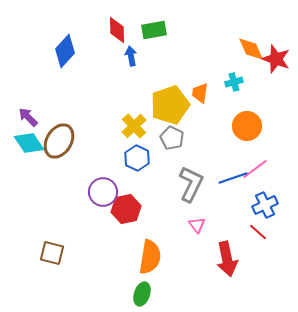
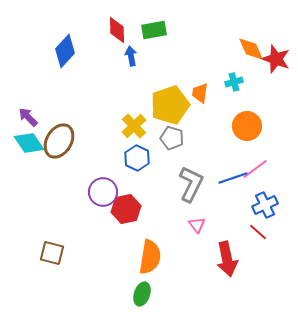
gray pentagon: rotated 10 degrees counterclockwise
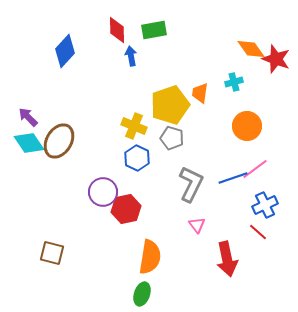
orange diamond: rotated 12 degrees counterclockwise
yellow cross: rotated 25 degrees counterclockwise
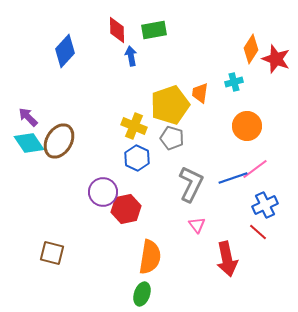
orange diamond: rotated 68 degrees clockwise
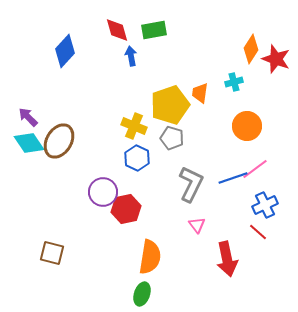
red diamond: rotated 16 degrees counterclockwise
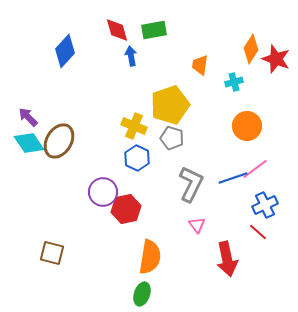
orange trapezoid: moved 28 px up
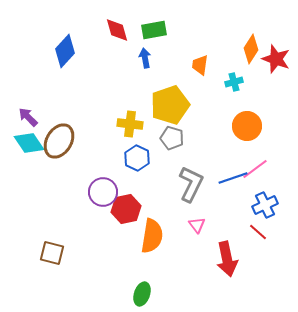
blue arrow: moved 14 px right, 2 px down
yellow cross: moved 4 px left, 2 px up; rotated 15 degrees counterclockwise
orange semicircle: moved 2 px right, 21 px up
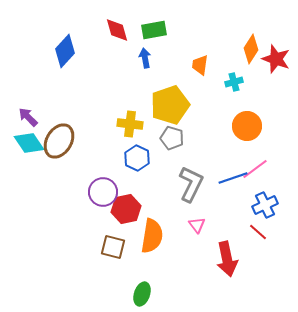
brown square: moved 61 px right, 6 px up
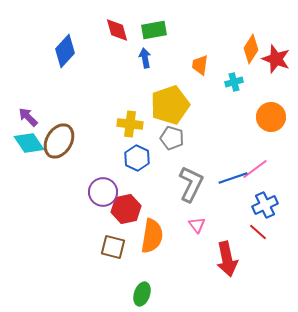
orange circle: moved 24 px right, 9 px up
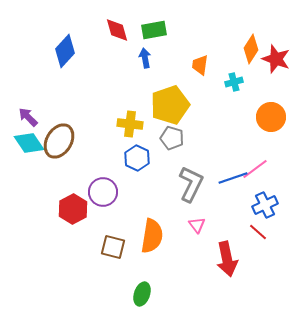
red hexagon: moved 53 px left; rotated 16 degrees counterclockwise
